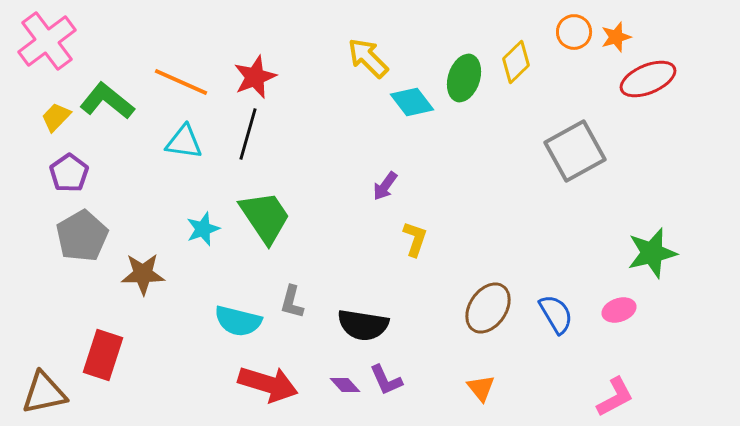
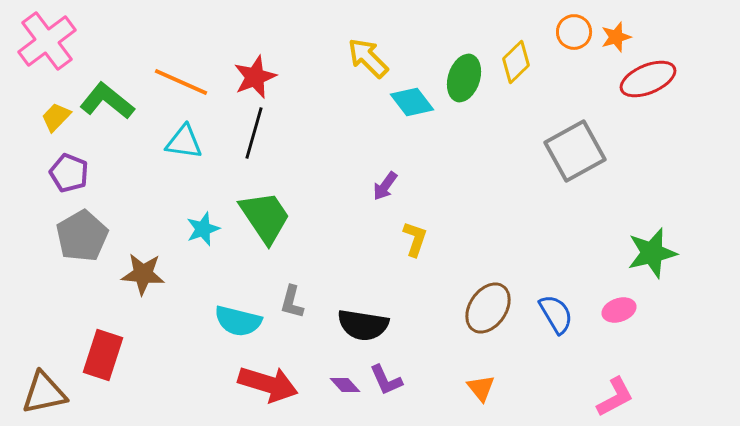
black line: moved 6 px right, 1 px up
purple pentagon: rotated 15 degrees counterclockwise
brown star: rotated 6 degrees clockwise
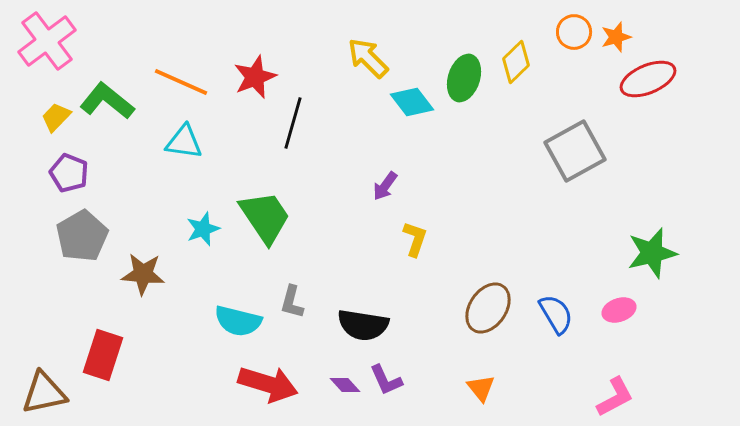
black line: moved 39 px right, 10 px up
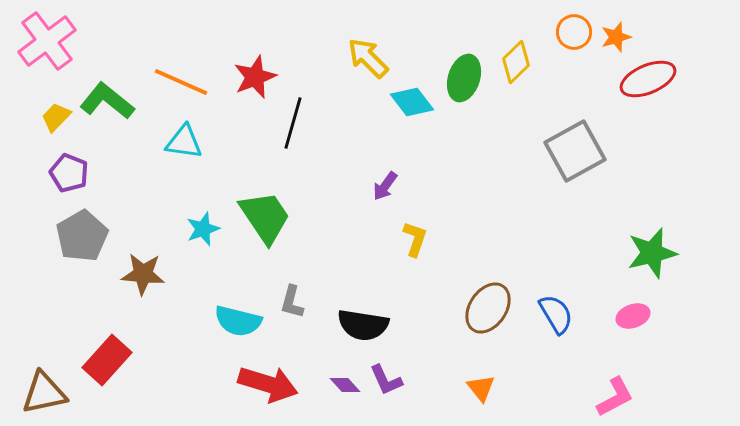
pink ellipse: moved 14 px right, 6 px down
red rectangle: moved 4 px right, 5 px down; rotated 24 degrees clockwise
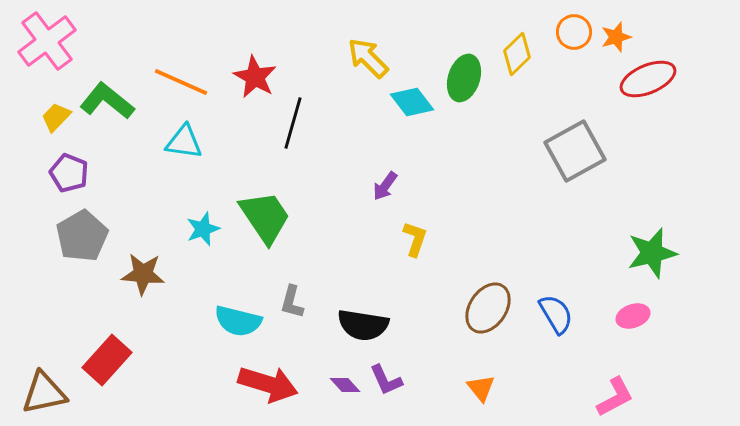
yellow diamond: moved 1 px right, 8 px up
red star: rotated 21 degrees counterclockwise
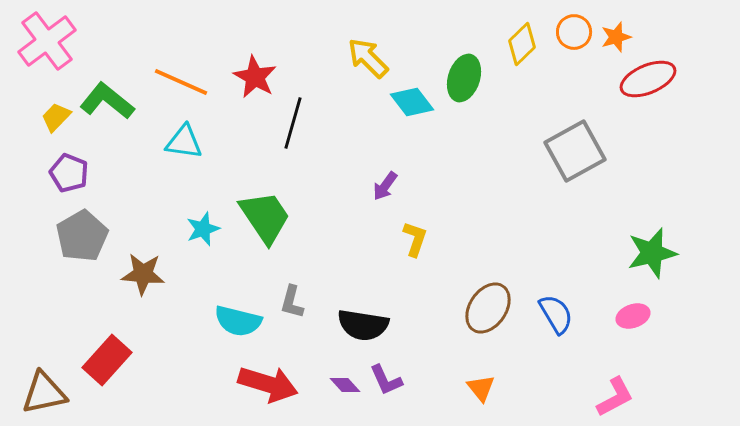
yellow diamond: moved 5 px right, 10 px up
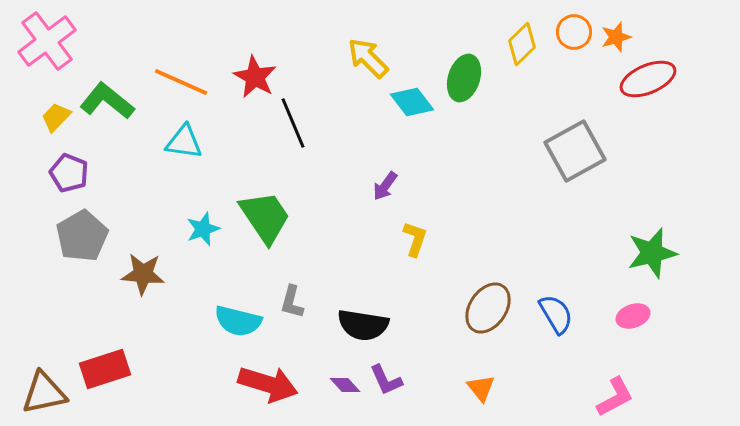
black line: rotated 39 degrees counterclockwise
red rectangle: moved 2 px left, 9 px down; rotated 30 degrees clockwise
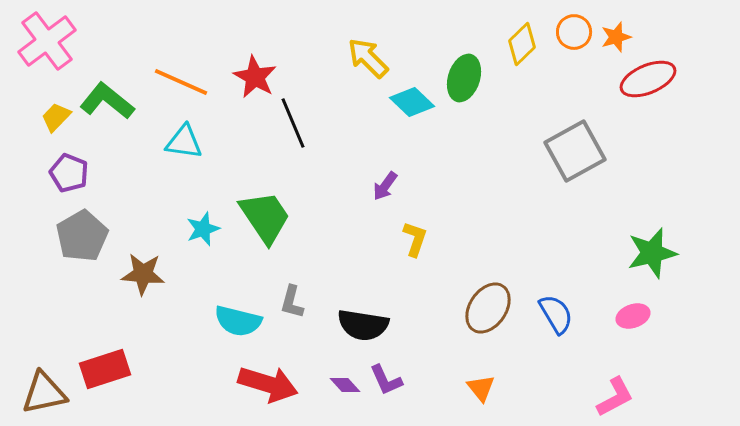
cyan diamond: rotated 9 degrees counterclockwise
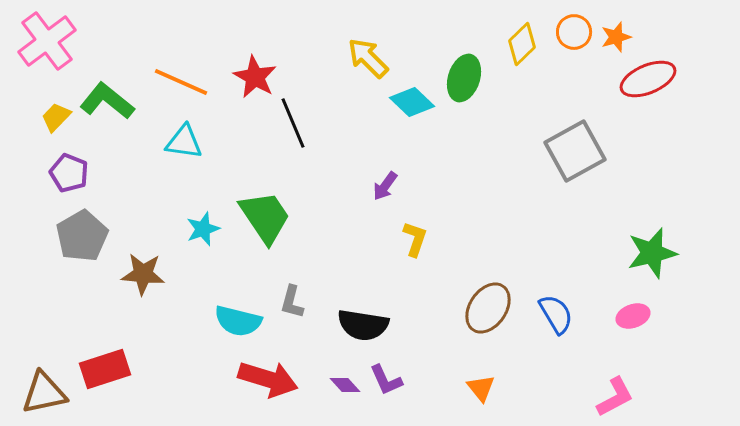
red arrow: moved 5 px up
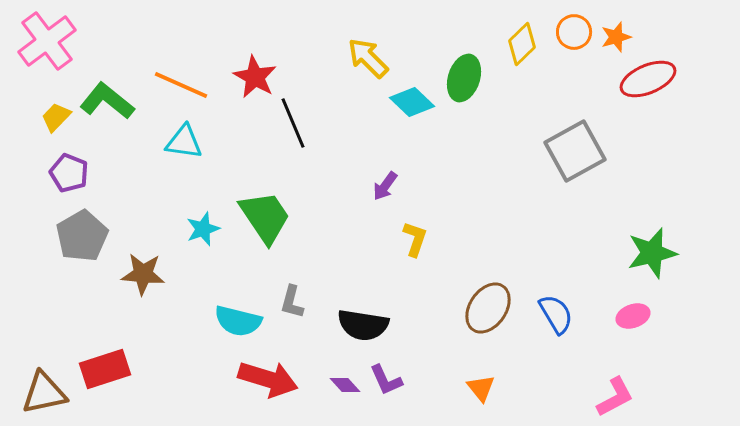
orange line: moved 3 px down
